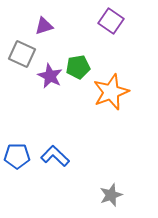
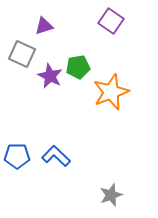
blue L-shape: moved 1 px right
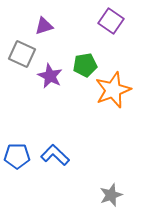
green pentagon: moved 7 px right, 2 px up
orange star: moved 2 px right, 2 px up
blue L-shape: moved 1 px left, 1 px up
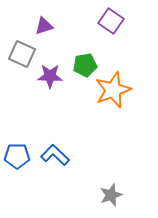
purple star: rotated 25 degrees counterclockwise
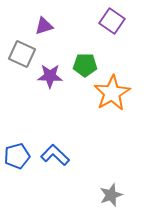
purple square: moved 1 px right
green pentagon: rotated 10 degrees clockwise
orange star: moved 1 px left, 3 px down; rotated 9 degrees counterclockwise
blue pentagon: rotated 15 degrees counterclockwise
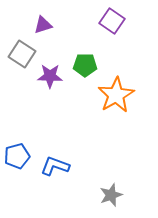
purple triangle: moved 1 px left, 1 px up
gray square: rotated 8 degrees clockwise
orange star: moved 4 px right, 2 px down
blue L-shape: moved 11 px down; rotated 24 degrees counterclockwise
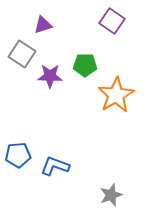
blue pentagon: moved 1 px right, 1 px up; rotated 10 degrees clockwise
